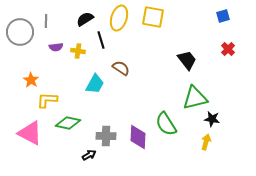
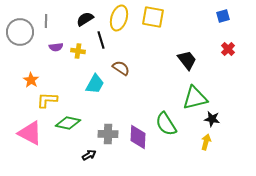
gray cross: moved 2 px right, 2 px up
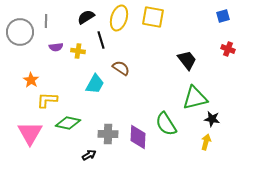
black semicircle: moved 1 px right, 2 px up
red cross: rotated 24 degrees counterclockwise
pink triangle: rotated 32 degrees clockwise
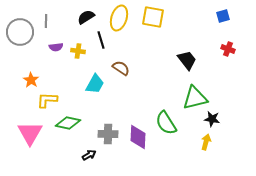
green semicircle: moved 1 px up
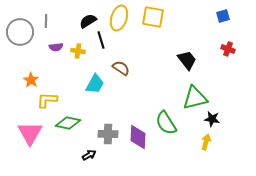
black semicircle: moved 2 px right, 4 px down
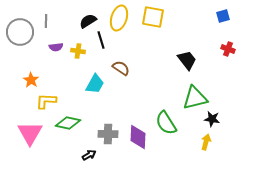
yellow L-shape: moved 1 px left, 1 px down
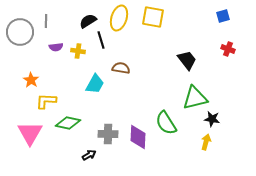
brown semicircle: rotated 24 degrees counterclockwise
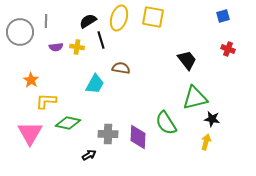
yellow cross: moved 1 px left, 4 px up
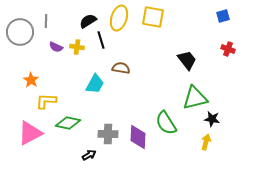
purple semicircle: rotated 32 degrees clockwise
pink triangle: rotated 32 degrees clockwise
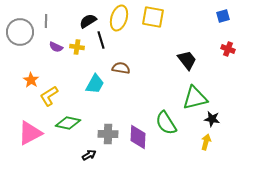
yellow L-shape: moved 3 px right, 5 px up; rotated 35 degrees counterclockwise
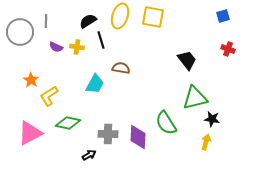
yellow ellipse: moved 1 px right, 2 px up
